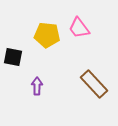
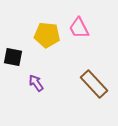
pink trapezoid: rotated 10 degrees clockwise
purple arrow: moved 1 px left, 3 px up; rotated 36 degrees counterclockwise
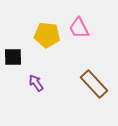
black square: rotated 12 degrees counterclockwise
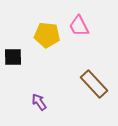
pink trapezoid: moved 2 px up
purple arrow: moved 3 px right, 19 px down
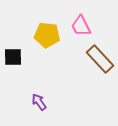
pink trapezoid: moved 2 px right
brown rectangle: moved 6 px right, 25 px up
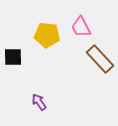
pink trapezoid: moved 1 px down
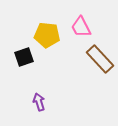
black square: moved 11 px right; rotated 18 degrees counterclockwise
purple arrow: rotated 18 degrees clockwise
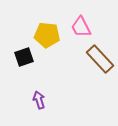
purple arrow: moved 2 px up
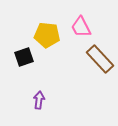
purple arrow: rotated 24 degrees clockwise
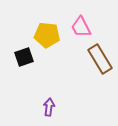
brown rectangle: rotated 12 degrees clockwise
purple arrow: moved 10 px right, 7 px down
